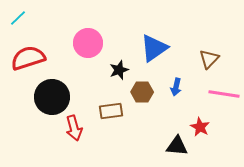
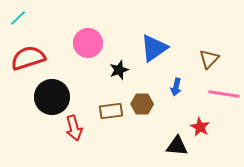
brown hexagon: moved 12 px down
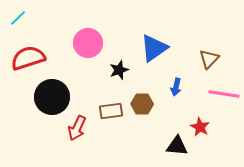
red arrow: moved 3 px right; rotated 40 degrees clockwise
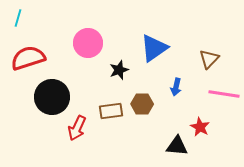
cyan line: rotated 30 degrees counterclockwise
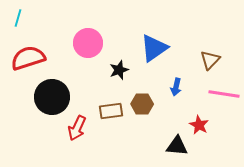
brown triangle: moved 1 px right, 1 px down
red star: moved 1 px left, 2 px up
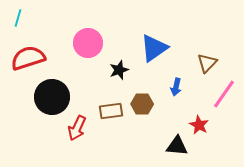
brown triangle: moved 3 px left, 3 px down
pink line: rotated 64 degrees counterclockwise
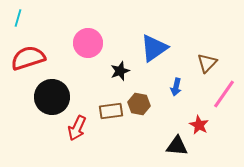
black star: moved 1 px right, 1 px down
brown hexagon: moved 3 px left; rotated 10 degrees clockwise
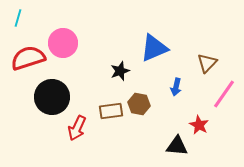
pink circle: moved 25 px left
blue triangle: rotated 12 degrees clockwise
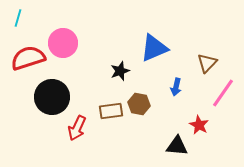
pink line: moved 1 px left, 1 px up
